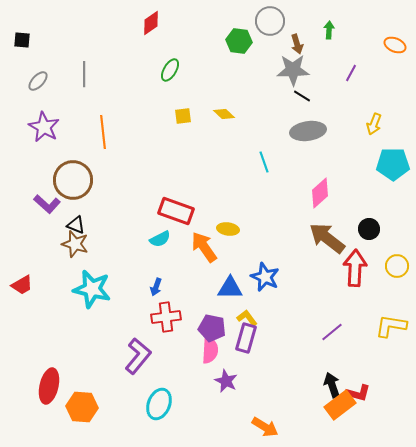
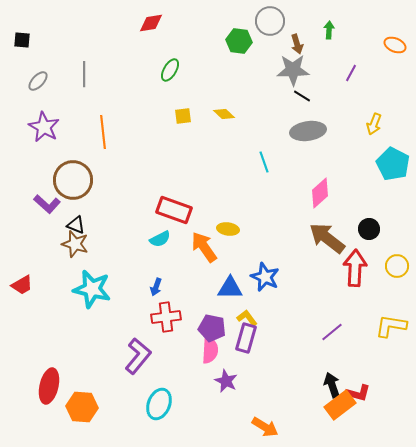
red diamond at (151, 23): rotated 25 degrees clockwise
cyan pentagon at (393, 164): rotated 28 degrees clockwise
red rectangle at (176, 211): moved 2 px left, 1 px up
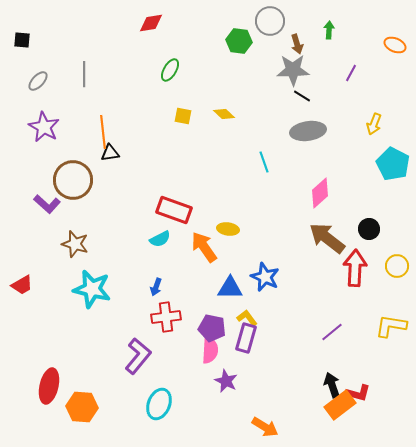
yellow square at (183, 116): rotated 18 degrees clockwise
black triangle at (76, 225): moved 34 px right, 72 px up; rotated 30 degrees counterclockwise
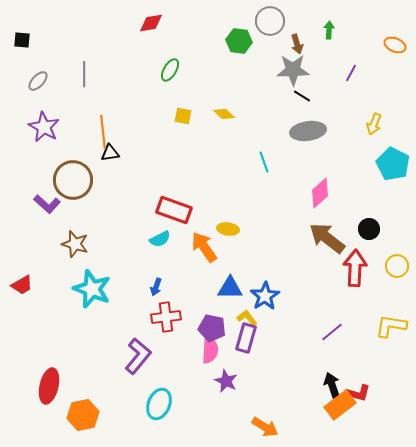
blue star at (265, 277): moved 19 px down; rotated 16 degrees clockwise
cyan star at (92, 289): rotated 9 degrees clockwise
orange hexagon at (82, 407): moved 1 px right, 8 px down; rotated 16 degrees counterclockwise
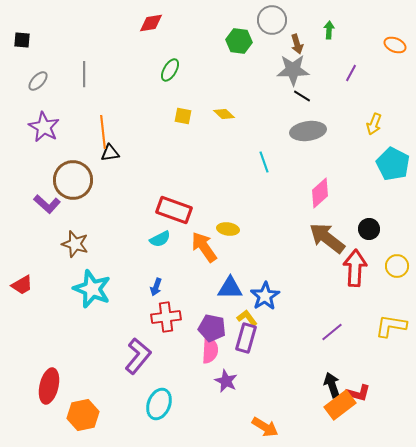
gray circle at (270, 21): moved 2 px right, 1 px up
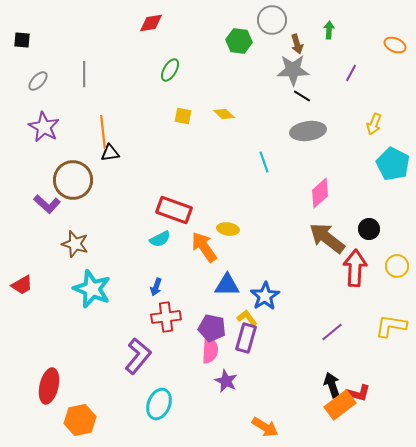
blue triangle at (230, 288): moved 3 px left, 3 px up
orange hexagon at (83, 415): moved 3 px left, 5 px down
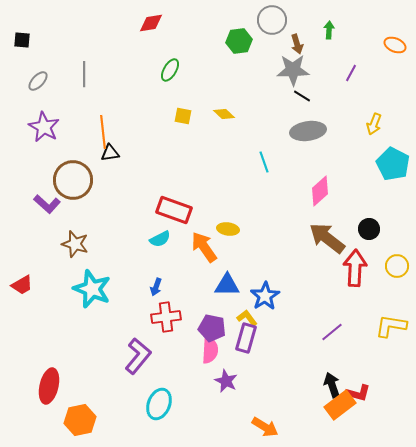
green hexagon at (239, 41): rotated 15 degrees counterclockwise
pink diamond at (320, 193): moved 2 px up
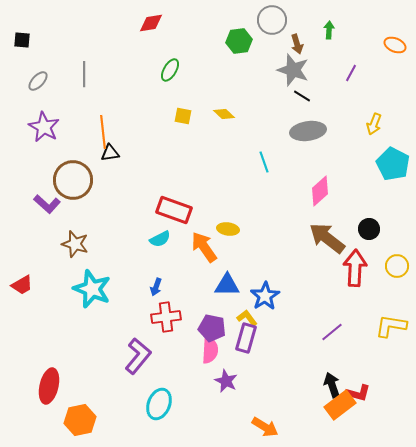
gray star at (293, 70): rotated 20 degrees clockwise
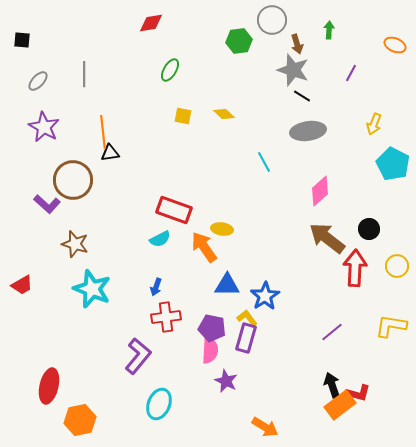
cyan line at (264, 162): rotated 10 degrees counterclockwise
yellow ellipse at (228, 229): moved 6 px left
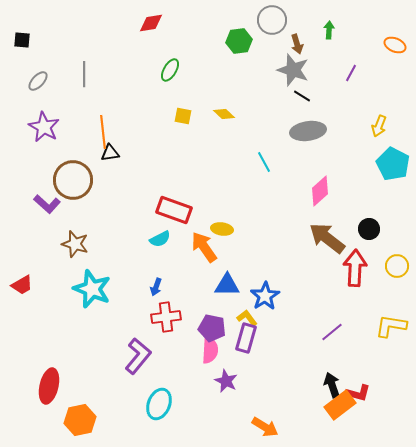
yellow arrow at (374, 124): moved 5 px right, 2 px down
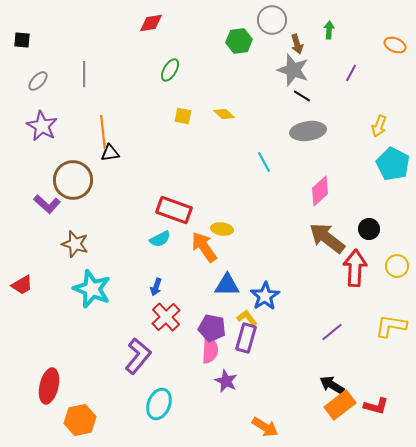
purple star at (44, 127): moved 2 px left, 1 px up
red cross at (166, 317): rotated 36 degrees counterclockwise
black arrow at (332, 385): rotated 40 degrees counterclockwise
red L-shape at (358, 393): moved 18 px right, 13 px down
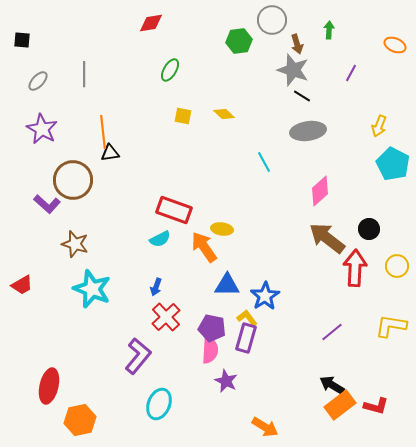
purple star at (42, 126): moved 3 px down
